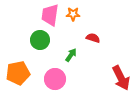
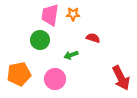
green arrow: rotated 144 degrees counterclockwise
orange pentagon: moved 1 px right, 1 px down
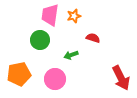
orange star: moved 1 px right, 2 px down; rotated 16 degrees counterclockwise
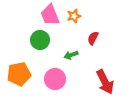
pink trapezoid: rotated 30 degrees counterclockwise
red semicircle: rotated 80 degrees counterclockwise
red arrow: moved 16 px left, 4 px down
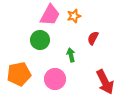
pink trapezoid: rotated 130 degrees counterclockwise
green arrow: rotated 96 degrees clockwise
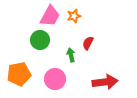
pink trapezoid: moved 1 px down
red semicircle: moved 5 px left, 5 px down
red arrow: rotated 70 degrees counterclockwise
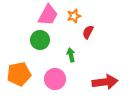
pink trapezoid: moved 2 px left, 1 px up
red semicircle: moved 11 px up
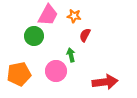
orange star: rotated 24 degrees clockwise
red semicircle: moved 3 px left, 3 px down
green circle: moved 6 px left, 4 px up
pink circle: moved 1 px right, 8 px up
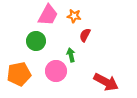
green circle: moved 2 px right, 5 px down
red arrow: moved 1 px right; rotated 35 degrees clockwise
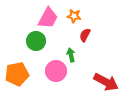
pink trapezoid: moved 3 px down
orange pentagon: moved 2 px left
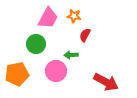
green circle: moved 3 px down
green arrow: rotated 80 degrees counterclockwise
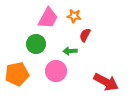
green arrow: moved 1 px left, 4 px up
